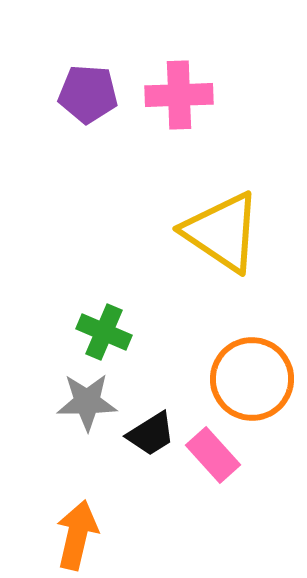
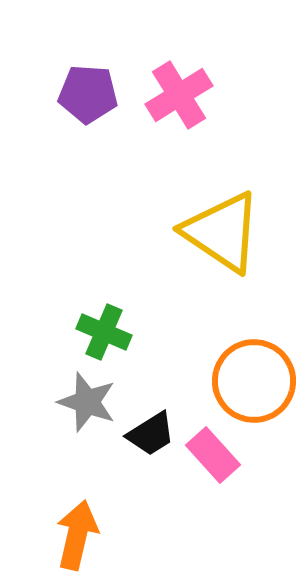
pink cross: rotated 30 degrees counterclockwise
orange circle: moved 2 px right, 2 px down
gray star: rotated 20 degrees clockwise
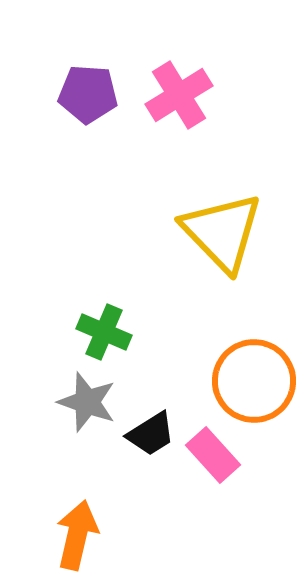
yellow triangle: rotated 12 degrees clockwise
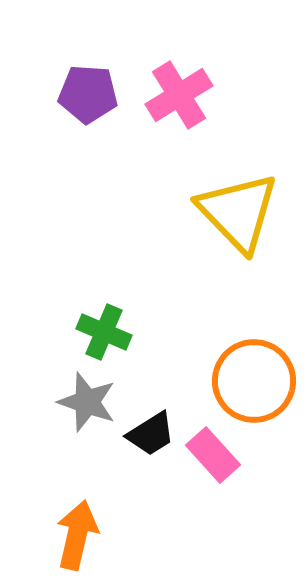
yellow triangle: moved 16 px right, 20 px up
